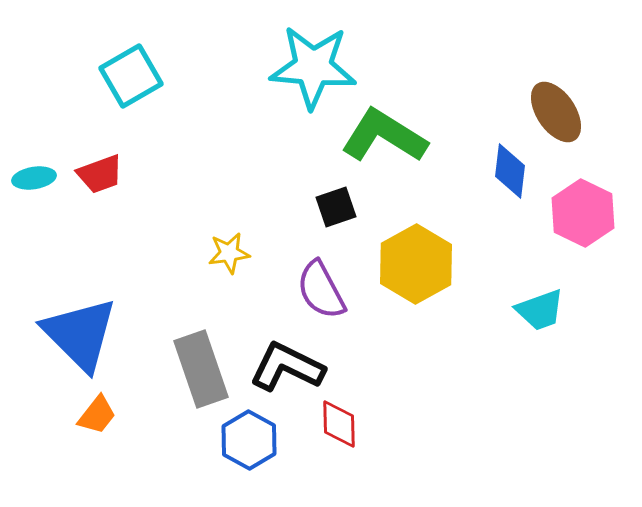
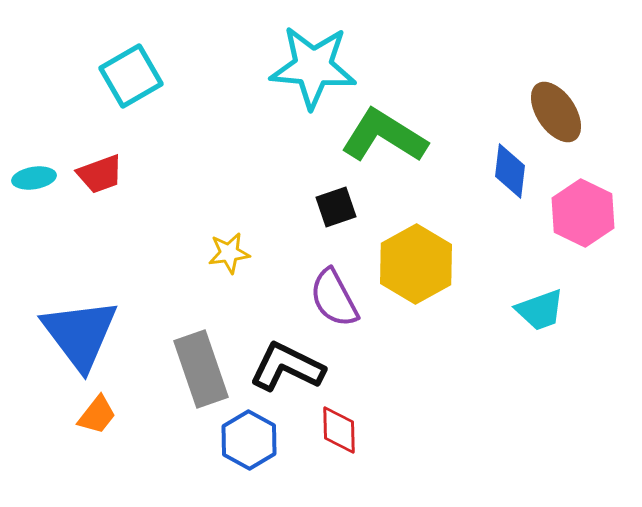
purple semicircle: moved 13 px right, 8 px down
blue triangle: rotated 8 degrees clockwise
red diamond: moved 6 px down
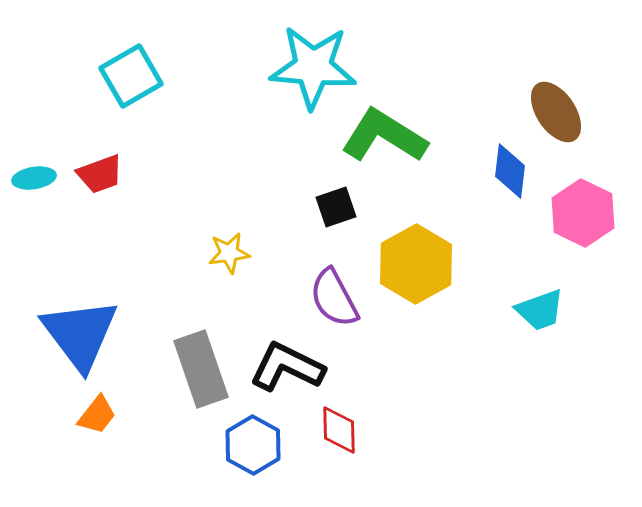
blue hexagon: moved 4 px right, 5 px down
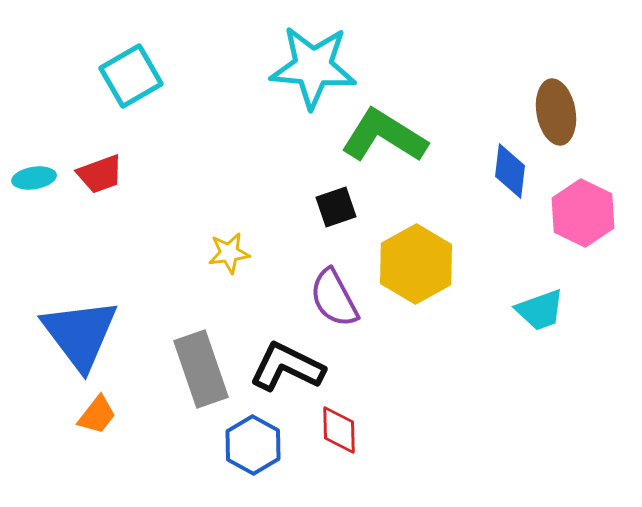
brown ellipse: rotated 24 degrees clockwise
